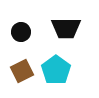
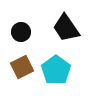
black trapezoid: rotated 56 degrees clockwise
brown square: moved 4 px up
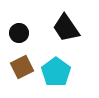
black circle: moved 2 px left, 1 px down
cyan pentagon: moved 2 px down
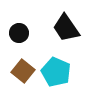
brown square: moved 1 px right, 4 px down; rotated 25 degrees counterclockwise
cyan pentagon: rotated 12 degrees counterclockwise
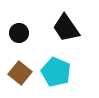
brown square: moved 3 px left, 2 px down
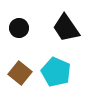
black circle: moved 5 px up
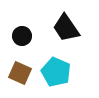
black circle: moved 3 px right, 8 px down
brown square: rotated 15 degrees counterclockwise
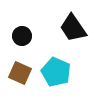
black trapezoid: moved 7 px right
